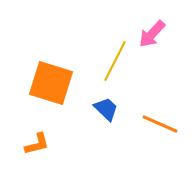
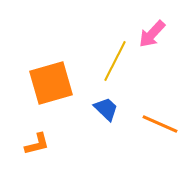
orange square: rotated 33 degrees counterclockwise
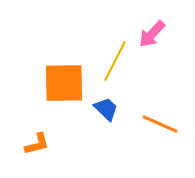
orange square: moved 13 px right; rotated 15 degrees clockwise
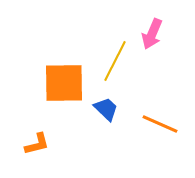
pink arrow: rotated 20 degrees counterclockwise
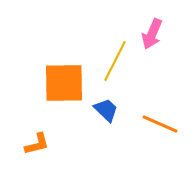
blue trapezoid: moved 1 px down
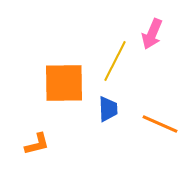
blue trapezoid: moved 2 px right, 1 px up; rotated 44 degrees clockwise
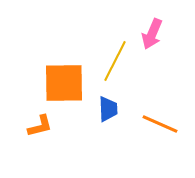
orange L-shape: moved 3 px right, 18 px up
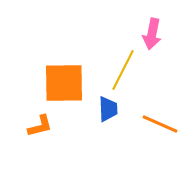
pink arrow: rotated 12 degrees counterclockwise
yellow line: moved 8 px right, 9 px down
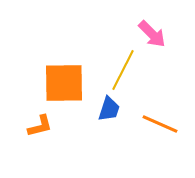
pink arrow: rotated 56 degrees counterclockwise
blue trapezoid: moved 1 px right; rotated 20 degrees clockwise
